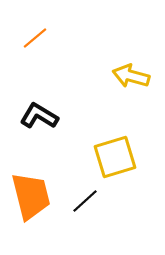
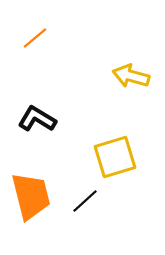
black L-shape: moved 2 px left, 3 px down
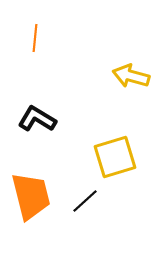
orange line: rotated 44 degrees counterclockwise
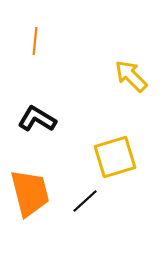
orange line: moved 3 px down
yellow arrow: rotated 30 degrees clockwise
orange trapezoid: moved 1 px left, 3 px up
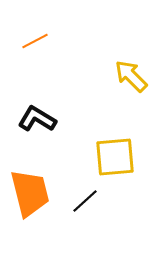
orange line: rotated 56 degrees clockwise
yellow square: rotated 12 degrees clockwise
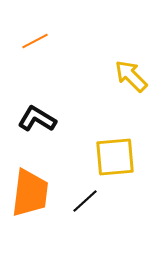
orange trapezoid: rotated 21 degrees clockwise
